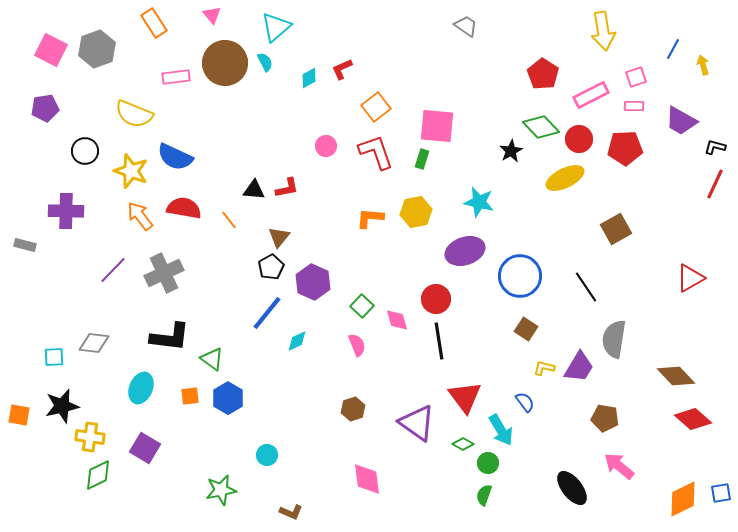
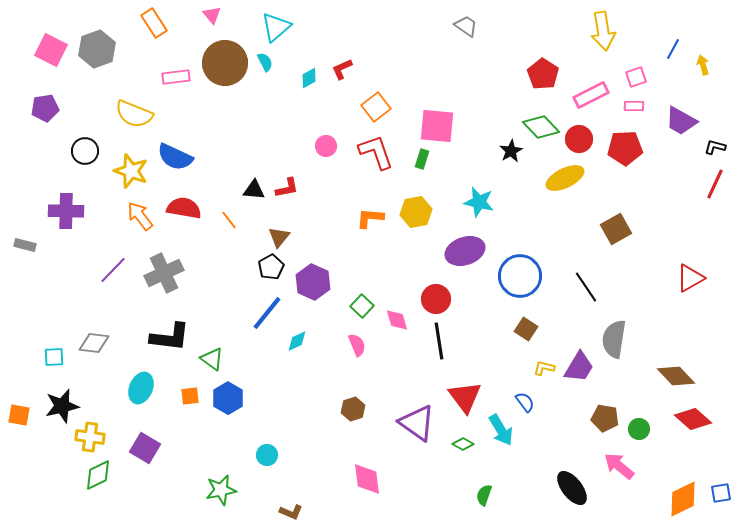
green circle at (488, 463): moved 151 px right, 34 px up
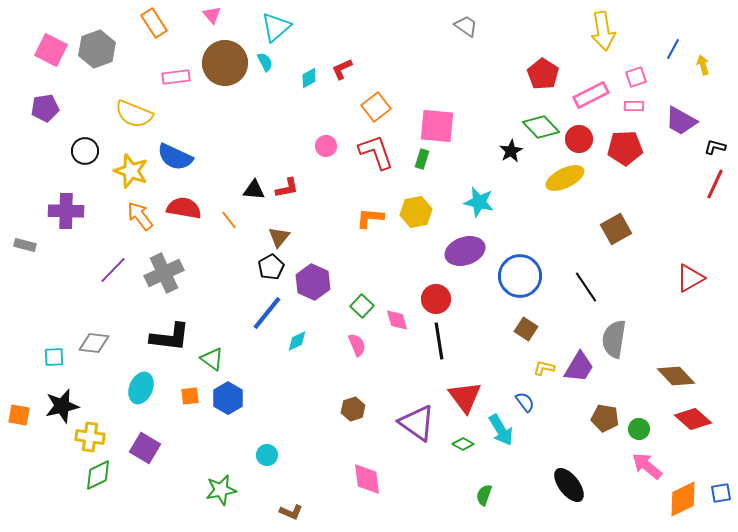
pink arrow at (619, 466): moved 28 px right
black ellipse at (572, 488): moved 3 px left, 3 px up
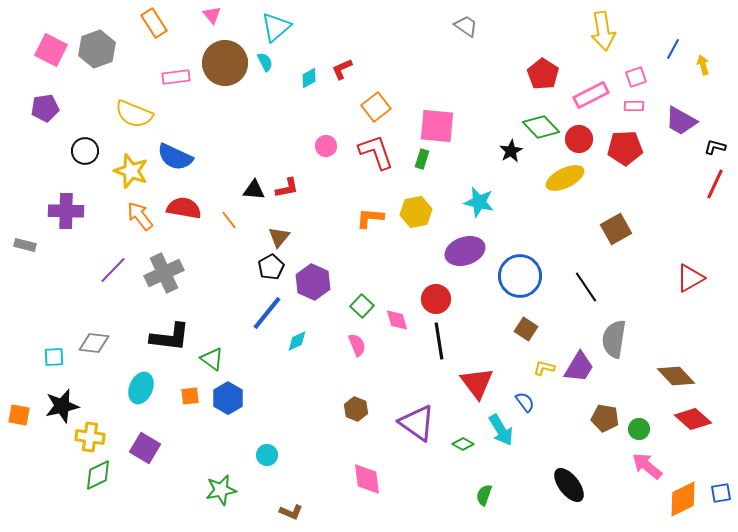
red triangle at (465, 397): moved 12 px right, 14 px up
brown hexagon at (353, 409): moved 3 px right; rotated 20 degrees counterclockwise
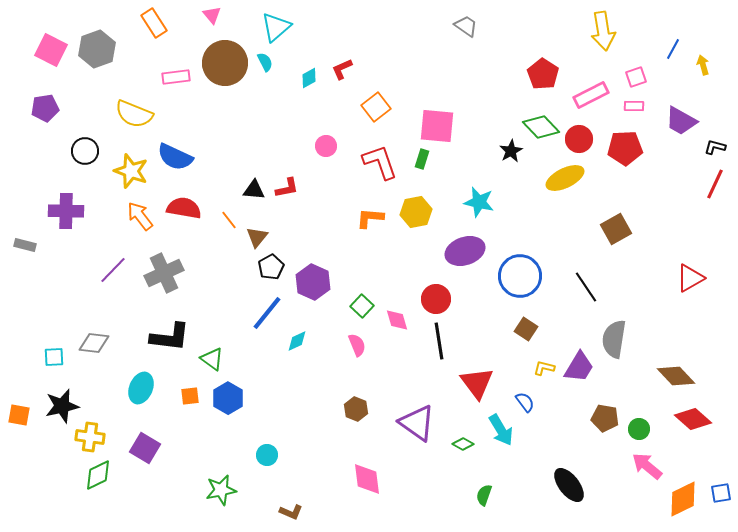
red L-shape at (376, 152): moved 4 px right, 10 px down
brown triangle at (279, 237): moved 22 px left
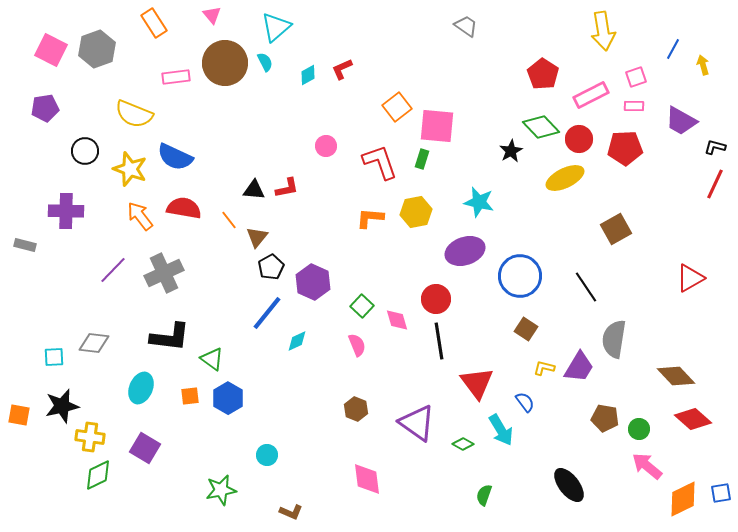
cyan diamond at (309, 78): moved 1 px left, 3 px up
orange square at (376, 107): moved 21 px right
yellow star at (131, 171): moved 1 px left, 2 px up
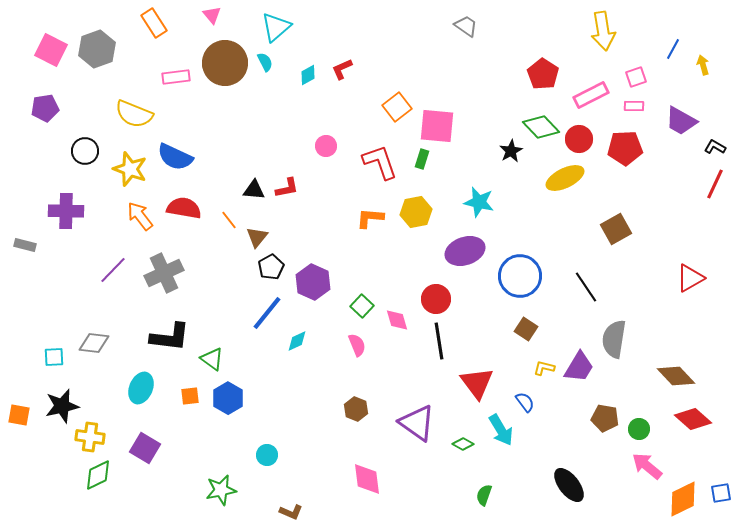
black L-shape at (715, 147): rotated 15 degrees clockwise
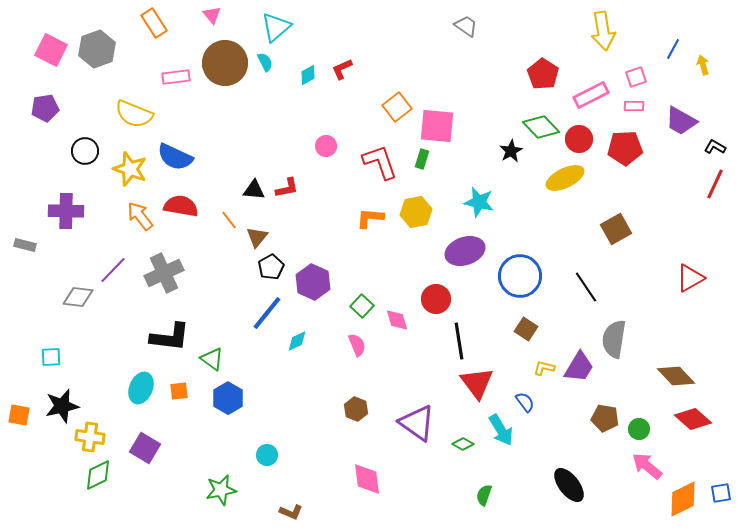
red semicircle at (184, 208): moved 3 px left, 2 px up
black line at (439, 341): moved 20 px right
gray diamond at (94, 343): moved 16 px left, 46 px up
cyan square at (54, 357): moved 3 px left
orange square at (190, 396): moved 11 px left, 5 px up
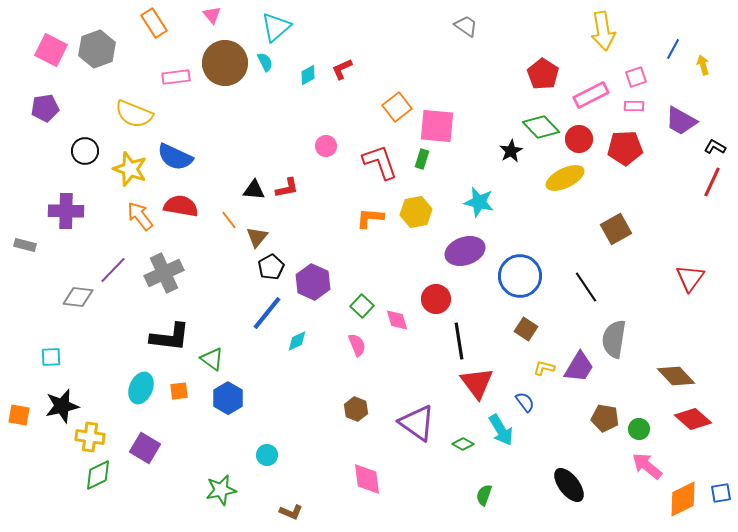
red line at (715, 184): moved 3 px left, 2 px up
red triangle at (690, 278): rotated 24 degrees counterclockwise
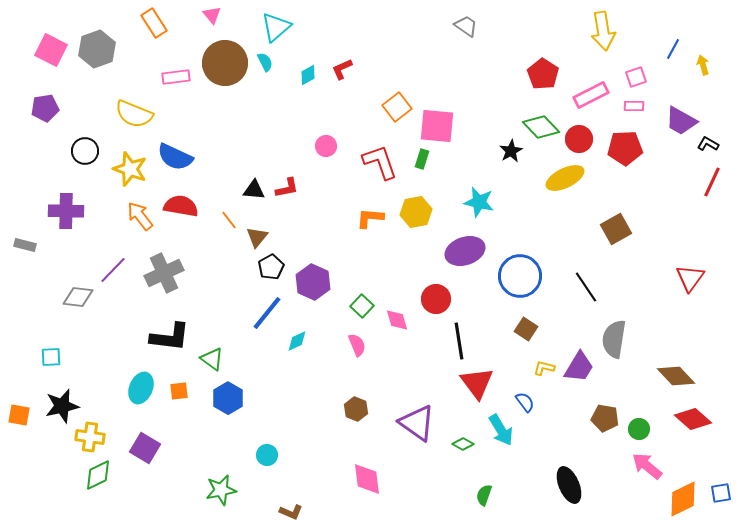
black L-shape at (715, 147): moved 7 px left, 3 px up
black ellipse at (569, 485): rotated 15 degrees clockwise
